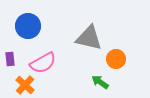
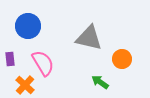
orange circle: moved 6 px right
pink semicircle: rotated 92 degrees counterclockwise
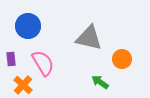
purple rectangle: moved 1 px right
orange cross: moved 2 px left
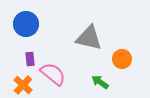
blue circle: moved 2 px left, 2 px up
purple rectangle: moved 19 px right
pink semicircle: moved 10 px right, 11 px down; rotated 20 degrees counterclockwise
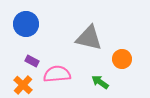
purple rectangle: moved 2 px right, 2 px down; rotated 56 degrees counterclockwise
pink semicircle: moved 4 px right; rotated 44 degrees counterclockwise
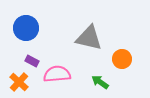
blue circle: moved 4 px down
orange cross: moved 4 px left, 3 px up
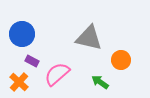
blue circle: moved 4 px left, 6 px down
orange circle: moved 1 px left, 1 px down
pink semicircle: rotated 36 degrees counterclockwise
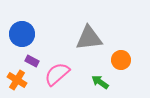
gray triangle: rotated 20 degrees counterclockwise
orange cross: moved 2 px left, 2 px up; rotated 12 degrees counterclockwise
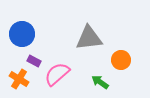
purple rectangle: moved 2 px right
orange cross: moved 2 px right, 1 px up
